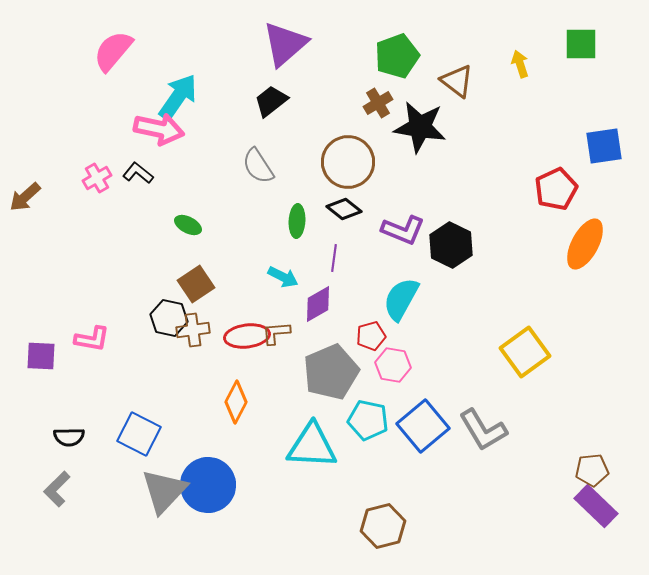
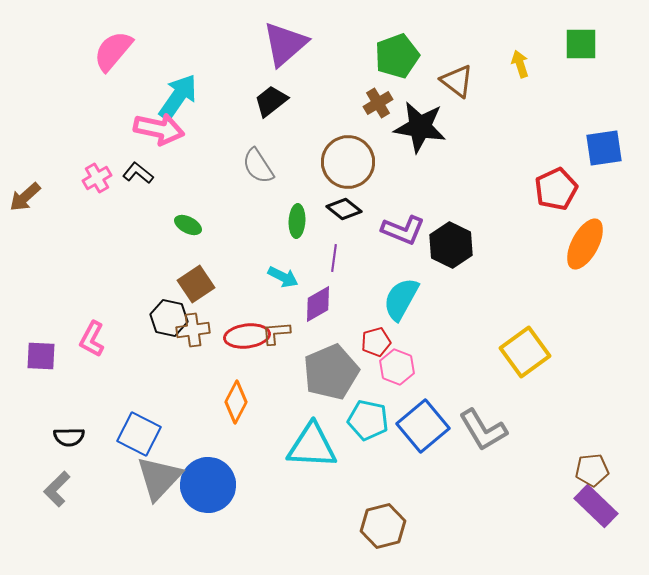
blue square at (604, 146): moved 2 px down
red pentagon at (371, 336): moved 5 px right, 6 px down
pink L-shape at (92, 339): rotated 108 degrees clockwise
pink hexagon at (393, 365): moved 4 px right, 2 px down; rotated 12 degrees clockwise
gray triangle at (164, 491): moved 5 px left, 13 px up
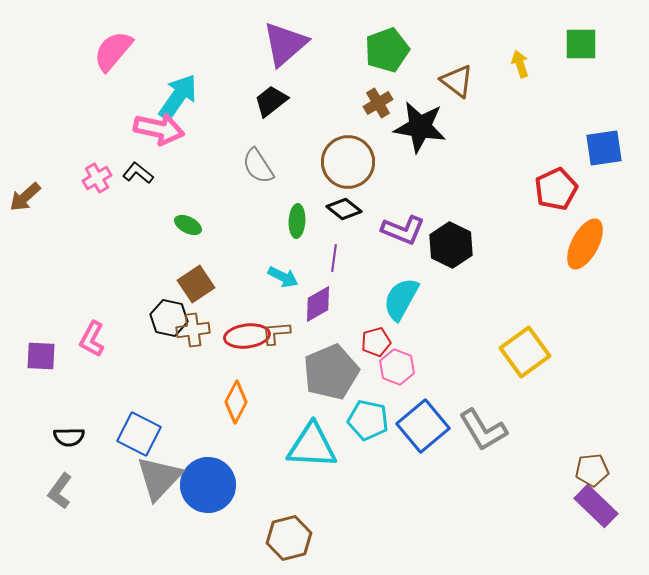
green pentagon at (397, 56): moved 10 px left, 6 px up
gray L-shape at (57, 489): moved 3 px right, 2 px down; rotated 9 degrees counterclockwise
brown hexagon at (383, 526): moved 94 px left, 12 px down
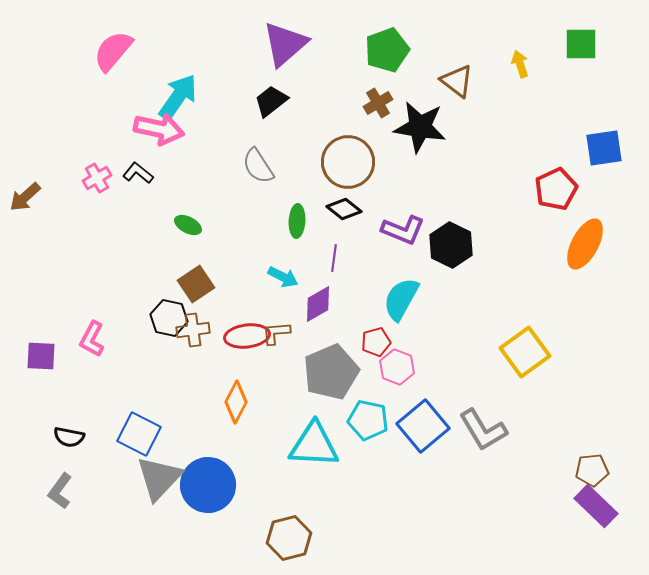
black semicircle at (69, 437): rotated 12 degrees clockwise
cyan triangle at (312, 446): moved 2 px right, 1 px up
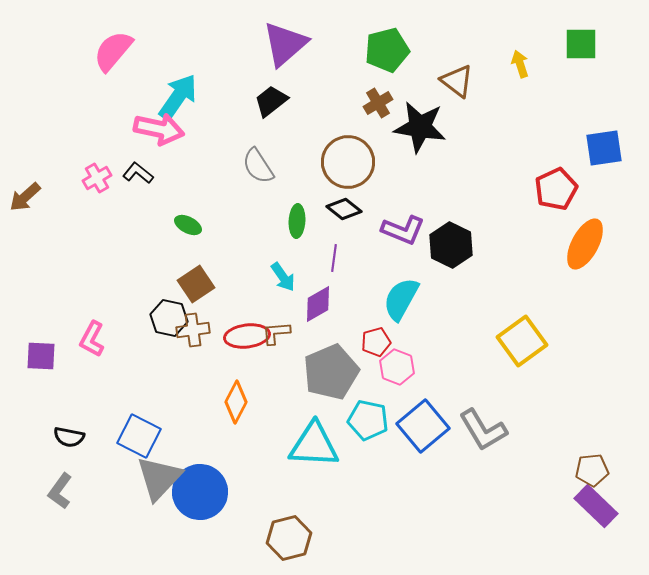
green pentagon at (387, 50): rotated 6 degrees clockwise
cyan arrow at (283, 277): rotated 28 degrees clockwise
yellow square at (525, 352): moved 3 px left, 11 px up
blue square at (139, 434): moved 2 px down
blue circle at (208, 485): moved 8 px left, 7 px down
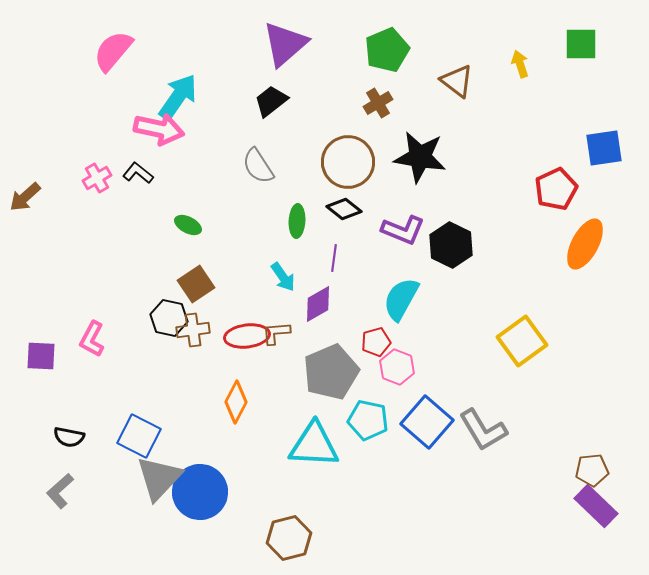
green pentagon at (387, 50): rotated 9 degrees counterclockwise
black star at (420, 127): moved 30 px down
blue square at (423, 426): moved 4 px right, 4 px up; rotated 9 degrees counterclockwise
gray L-shape at (60, 491): rotated 12 degrees clockwise
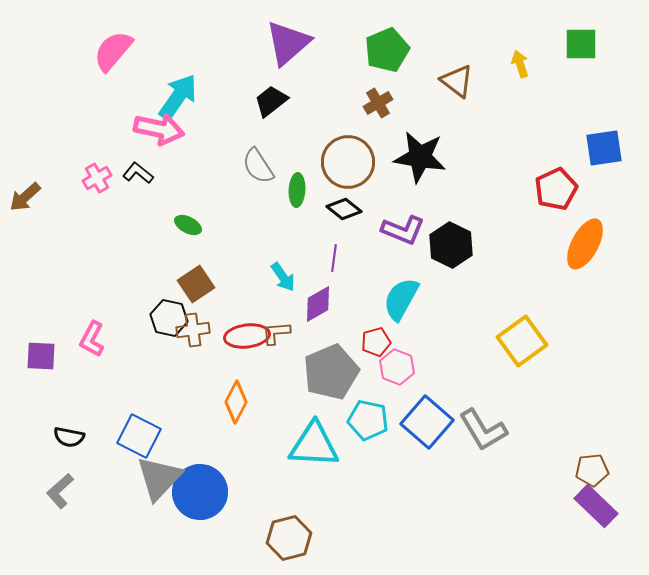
purple triangle at (285, 44): moved 3 px right, 1 px up
green ellipse at (297, 221): moved 31 px up
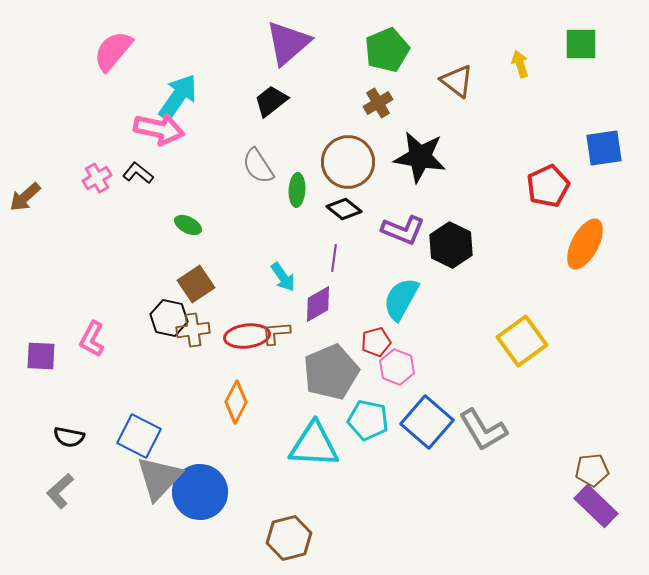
red pentagon at (556, 189): moved 8 px left, 3 px up
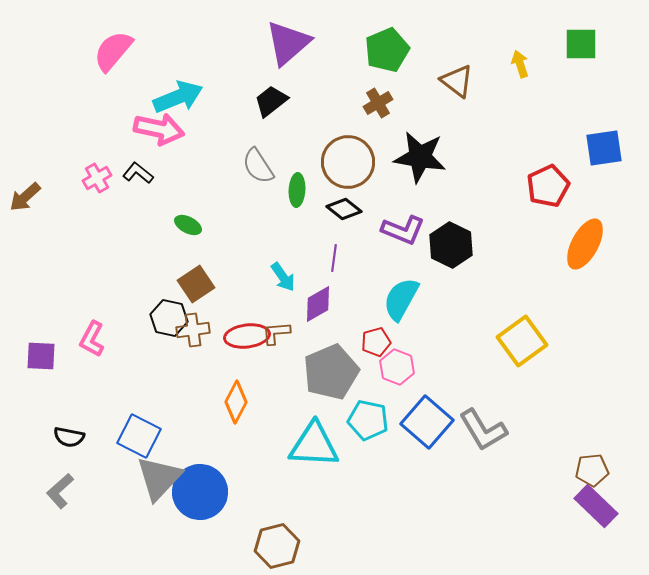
cyan arrow at (178, 97): rotated 33 degrees clockwise
brown hexagon at (289, 538): moved 12 px left, 8 px down
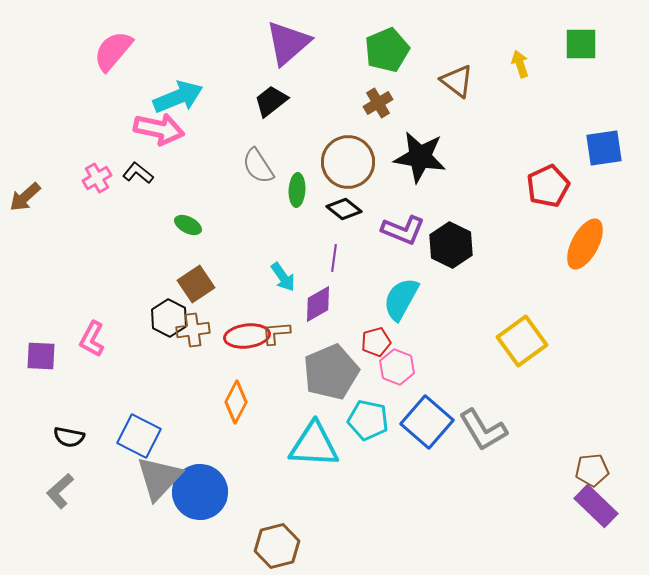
black hexagon at (169, 318): rotated 15 degrees clockwise
